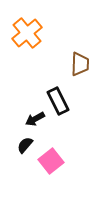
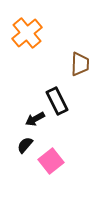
black rectangle: moved 1 px left
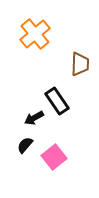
orange cross: moved 8 px right, 1 px down
black rectangle: rotated 8 degrees counterclockwise
black arrow: moved 1 px left, 1 px up
pink square: moved 3 px right, 4 px up
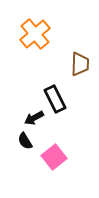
black rectangle: moved 2 px left, 2 px up; rotated 8 degrees clockwise
black semicircle: moved 4 px up; rotated 72 degrees counterclockwise
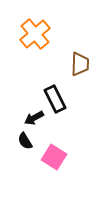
pink square: rotated 20 degrees counterclockwise
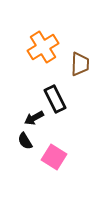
orange cross: moved 8 px right, 13 px down; rotated 8 degrees clockwise
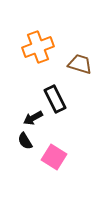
orange cross: moved 5 px left; rotated 12 degrees clockwise
brown trapezoid: rotated 75 degrees counterclockwise
black arrow: moved 1 px left
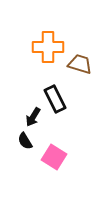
orange cross: moved 10 px right; rotated 20 degrees clockwise
black arrow: moved 1 px up; rotated 30 degrees counterclockwise
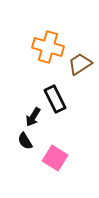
orange cross: rotated 16 degrees clockwise
brown trapezoid: rotated 50 degrees counterclockwise
pink square: moved 1 px right, 1 px down
